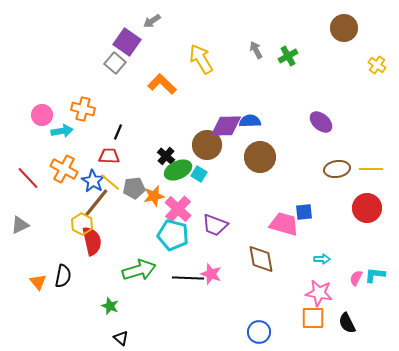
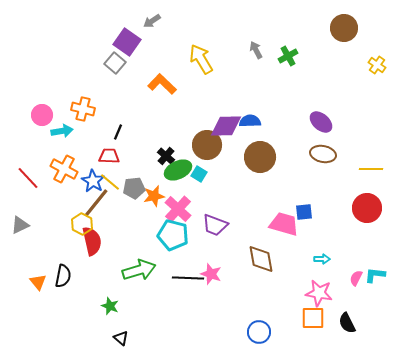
brown ellipse at (337, 169): moved 14 px left, 15 px up; rotated 20 degrees clockwise
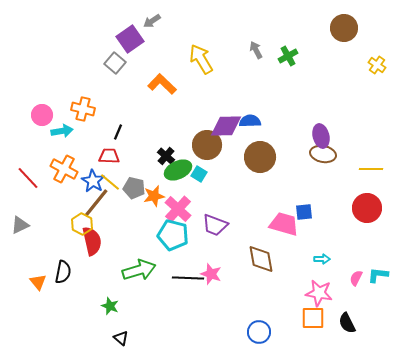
purple square at (127, 42): moved 3 px right, 3 px up; rotated 20 degrees clockwise
purple ellipse at (321, 122): moved 14 px down; rotated 35 degrees clockwise
gray pentagon at (134, 188): rotated 20 degrees clockwise
cyan L-shape at (375, 275): moved 3 px right
black semicircle at (63, 276): moved 4 px up
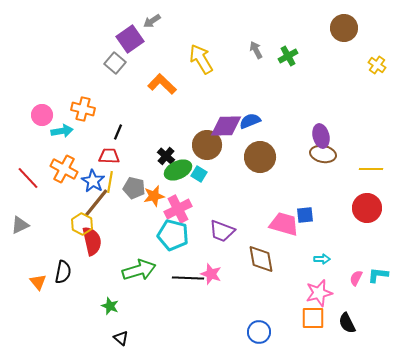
blue semicircle at (250, 121): rotated 20 degrees counterclockwise
yellow line at (110, 182): rotated 60 degrees clockwise
pink cross at (178, 209): rotated 20 degrees clockwise
blue square at (304, 212): moved 1 px right, 3 px down
purple trapezoid at (215, 225): moved 7 px right, 6 px down
pink star at (319, 293): rotated 24 degrees counterclockwise
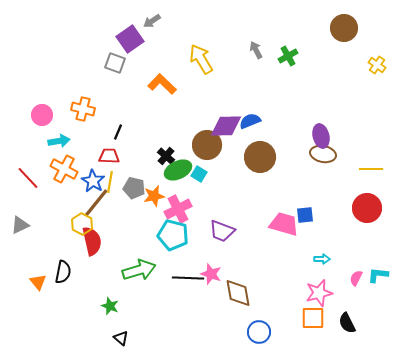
gray square at (115, 63): rotated 20 degrees counterclockwise
cyan arrow at (62, 131): moved 3 px left, 10 px down
brown diamond at (261, 259): moved 23 px left, 34 px down
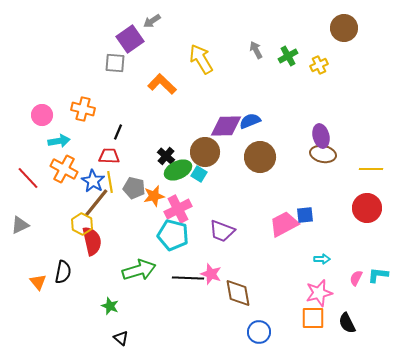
gray square at (115, 63): rotated 15 degrees counterclockwise
yellow cross at (377, 65): moved 58 px left; rotated 30 degrees clockwise
brown circle at (207, 145): moved 2 px left, 7 px down
yellow line at (110, 182): rotated 20 degrees counterclockwise
pink trapezoid at (284, 224): rotated 44 degrees counterclockwise
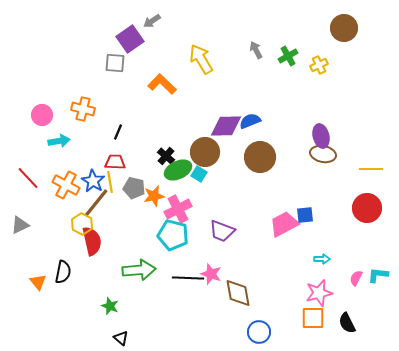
red trapezoid at (109, 156): moved 6 px right, 6 px down
orange cross at (64, 169): moved 2 px right, 16 px down
green arrow at (139, 270): rotated 12 degrees clockwise
